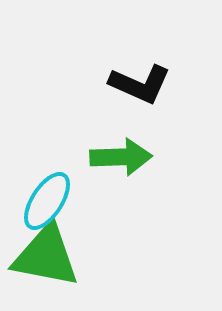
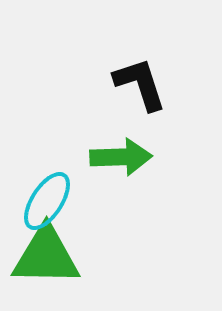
black L-shape: rotated 132 degrees counterclockwise
green triangle: rotated 10 degrees counterclockwise
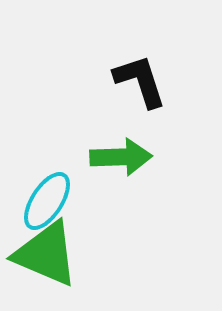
black L-shape: moved 3 px up
green triangle: moved 2 px up; rotated 22 degrees clockwise
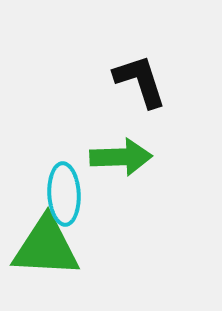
cyan ellipse: moved 17 px right, 7 px up; rotated 36 degrees counterclockwise
green triangle: moved 7 px up; rotated 20 degrees counterclockwise
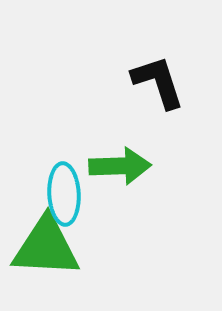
black L-shape: moved 18 px right, 1 px down
green arrow: moved 1 px left, 9 px down
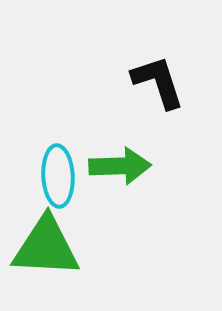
cyan ellipse: moved 6 px left, 18 px up
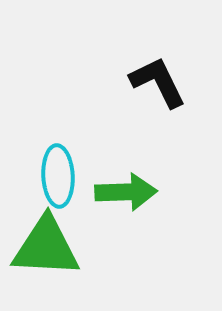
black L-shape: rotated 8 degrees counterclockwise
green arrow: moved 6 px right, 26 px down
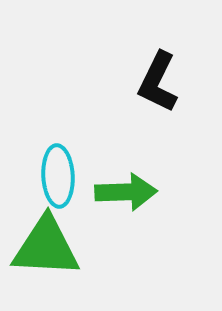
black L-shape: rotated 128 degrees counterclockwise
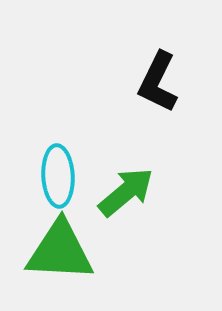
green arrow: rotated 38 degrees counterclockwise
green triangle: moved 14 px right, 4 px down
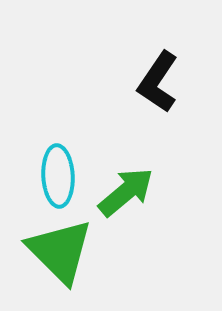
black L-shape: rotated 8 degrees clockwise
green triangle: rotated 42 degrees clockwise
